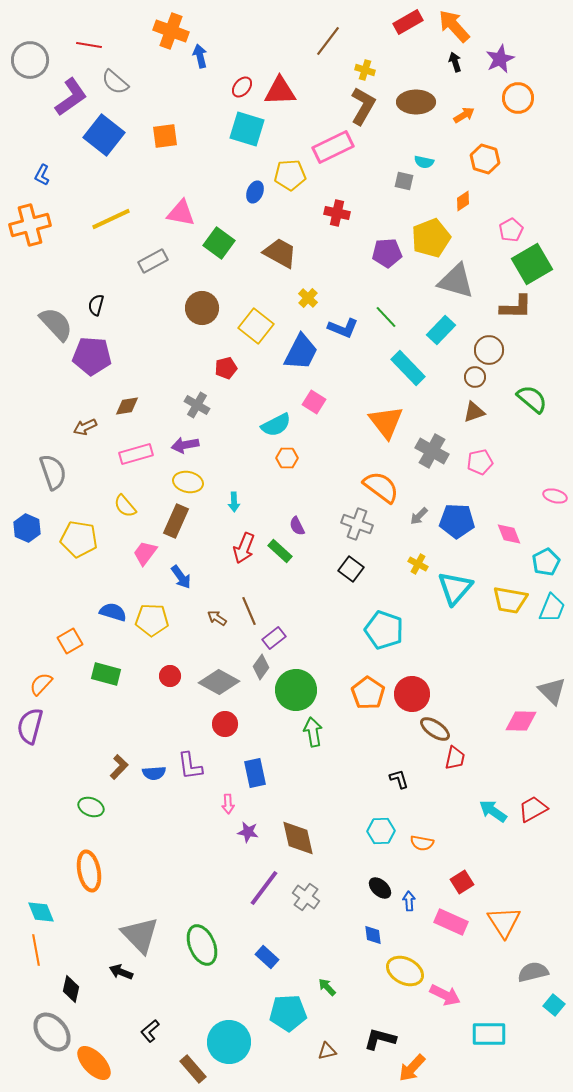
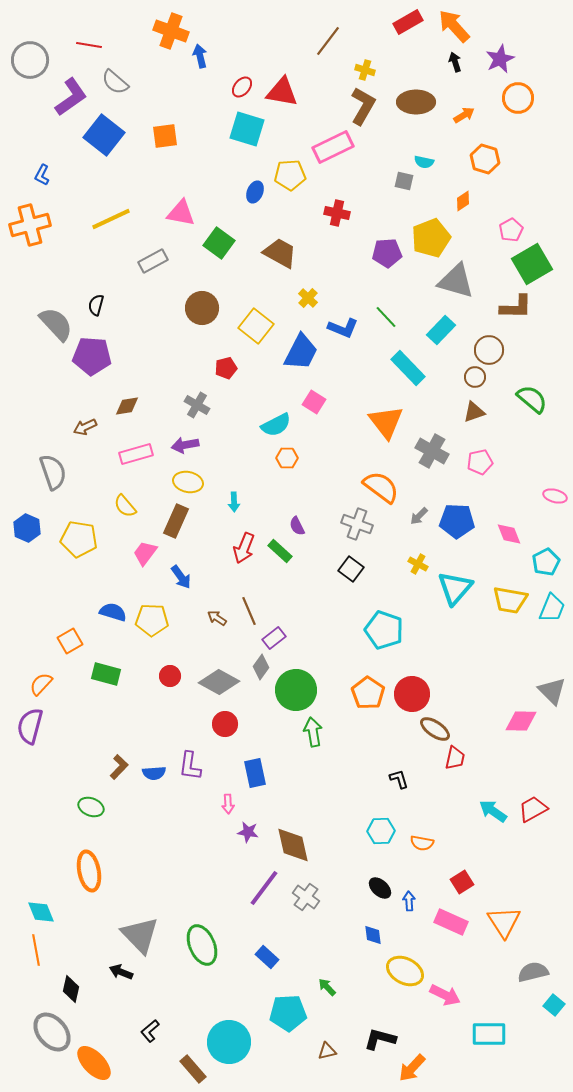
red triangle at (280, 91): moved 2 px right, 1 px down; rotated 12 degrees clockwise
purple L-shape at (190, 766): rotated 16 degrees clockwise
brown diamond at (298, 838): moved 5 px left, 7 px down
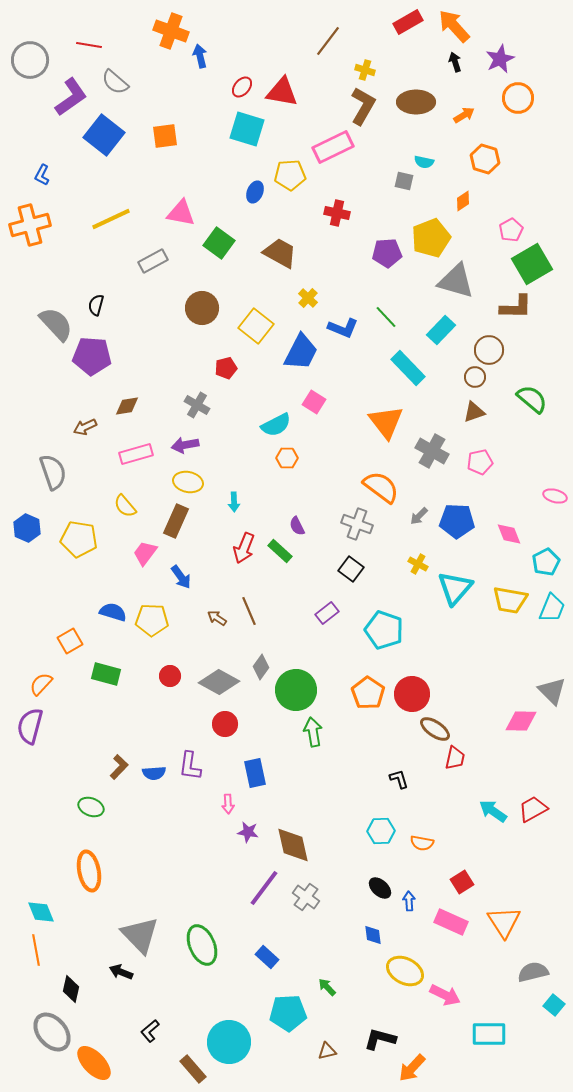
purple rectangle at (274, 638): moved 53 px right, 25 px up
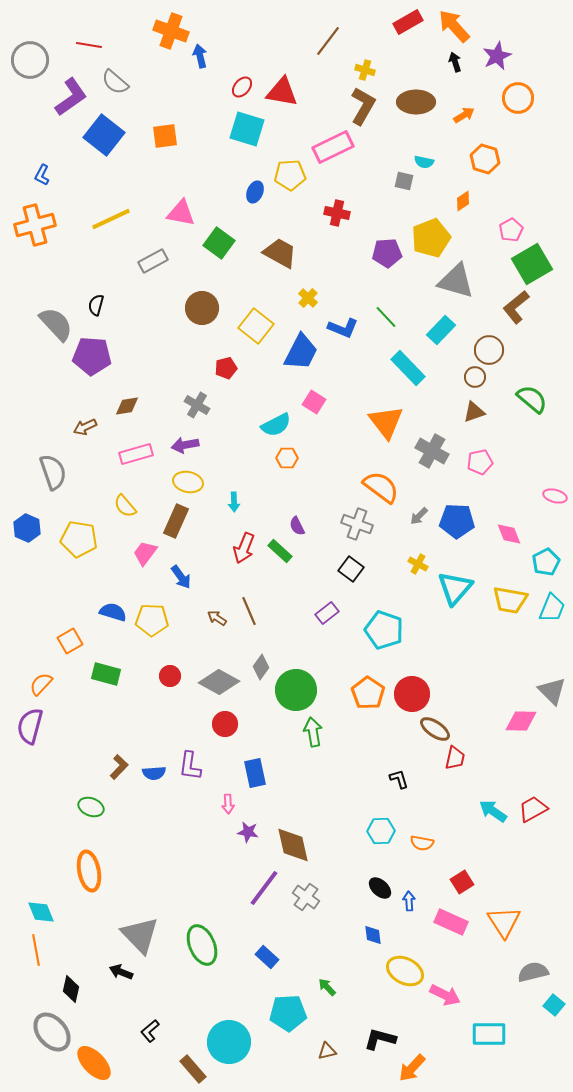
purple star at (500, 59): moved 3 px left, 3 px up
orange cross at (30, 225): moved 5 px right
brown L-shape at (516, 307): rotated 140 degrees clockwise
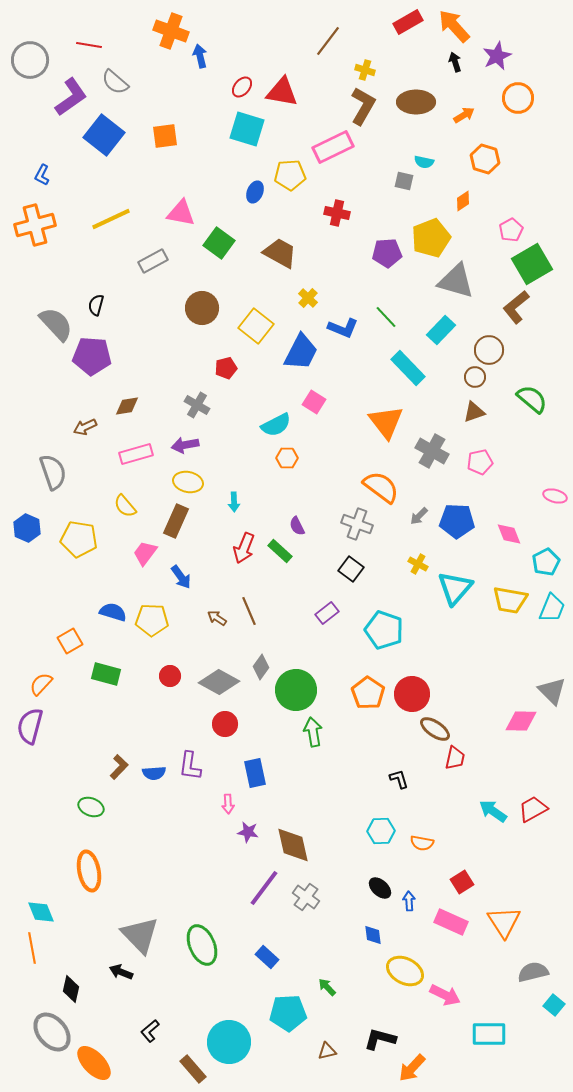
orange line at (36, 950): moved 4 px left, 2 px up
